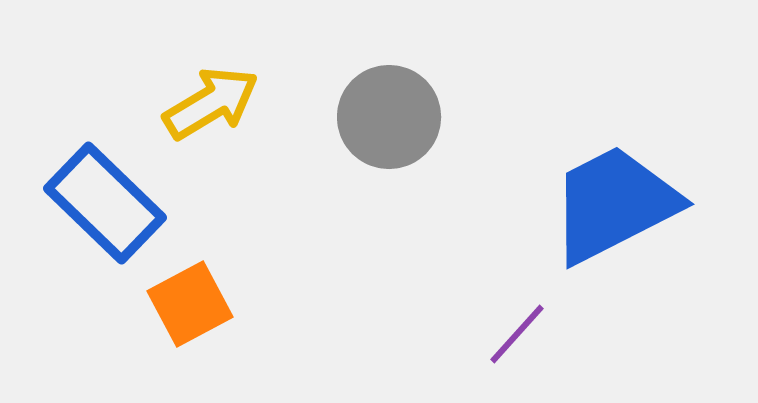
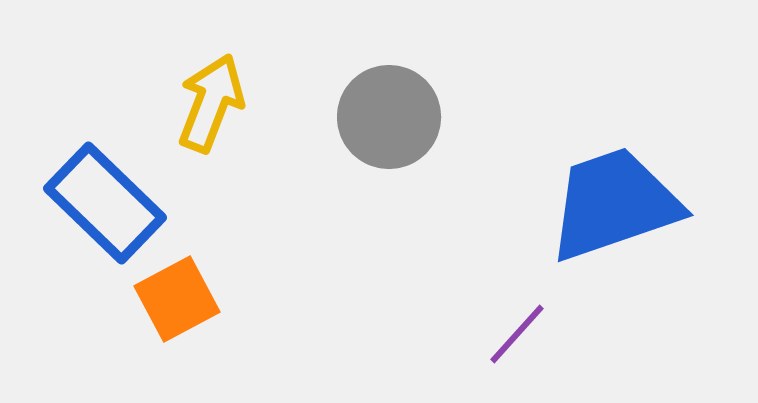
yellow arrow: rotated 38 degrees counterclockwise
blue trapezoid: rotated 8 degrees clockwise
orange square: moved 13 px left, 5 px up
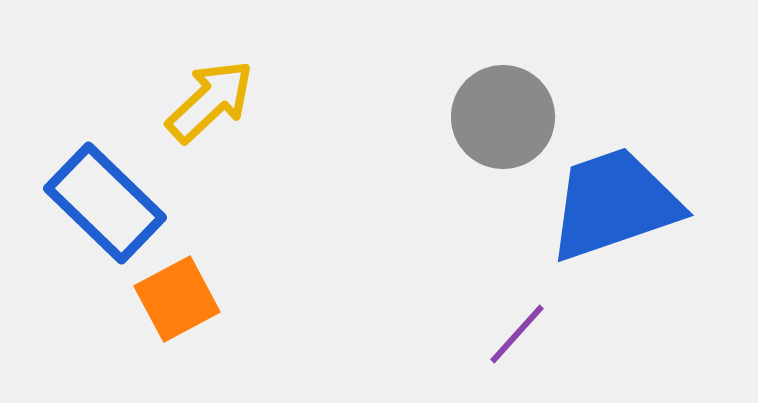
yellow arrow: moved 1 px left, 2 px up; rotated 26 degrees clockwise
gray circle: moved 114 px right
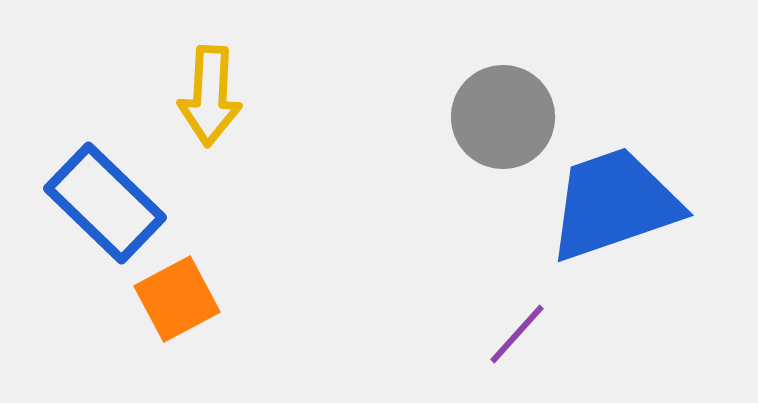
yellow arrow: moved 5 px up; rotated 136 degrees clockwise
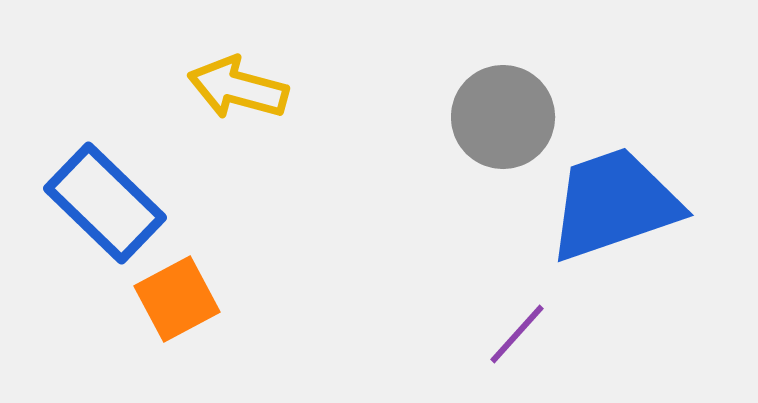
yellow arrow: moved 28 px right, 8 px up; rotated 102 degrees clockwise
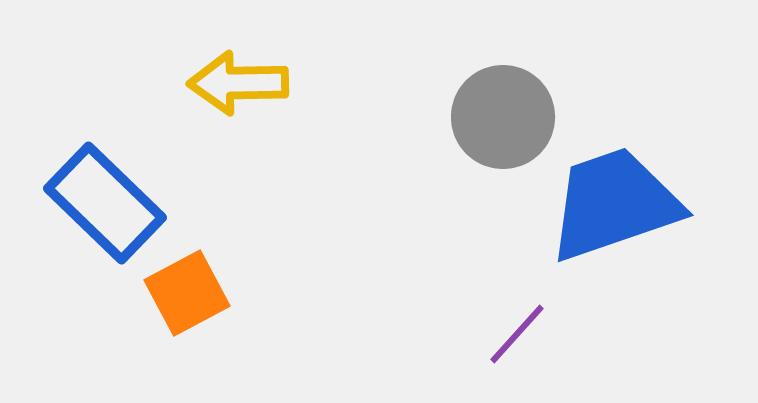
yellow arrow: moved 5 px up; rotated 16 degrees counterclockwise
orange square: moved 10 px right, 6 px up
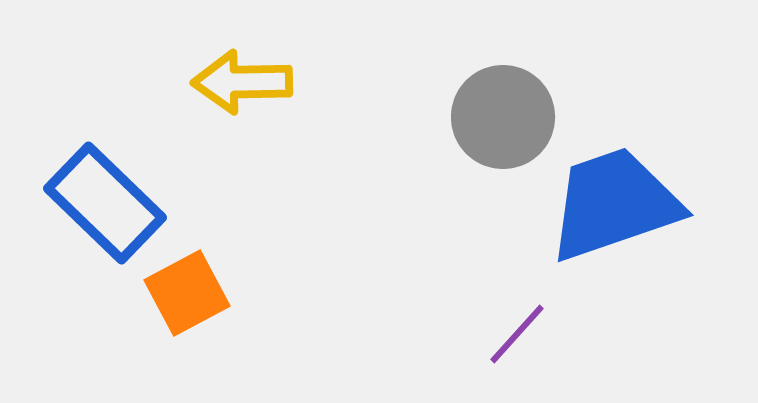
yellow arrow: moved 4 px right, 1 px up
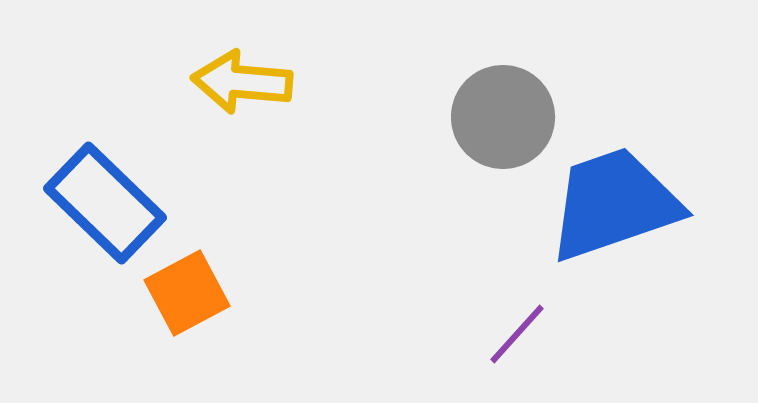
yellow arrow: rotated 6 degrees clockwise
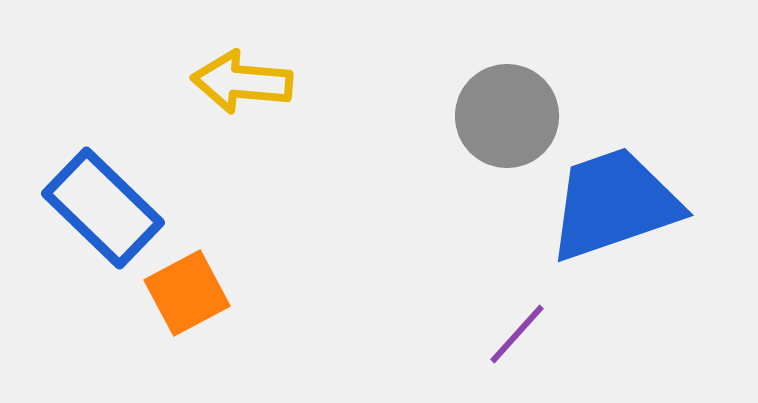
gray circle: moved 4 px right, 1 px up
blue rectangle: moved 2 px left, 5 px down
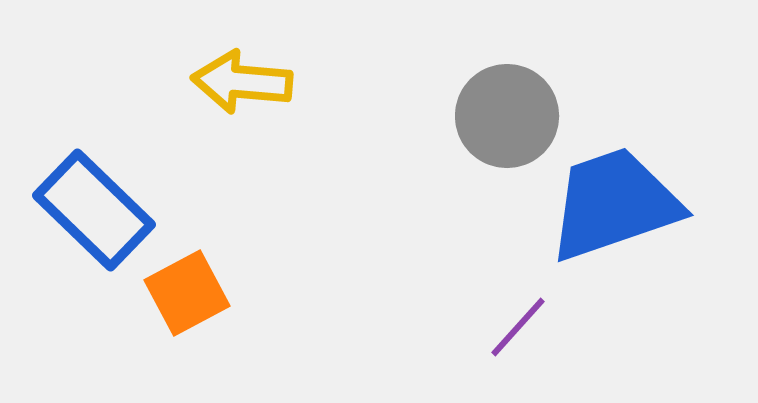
blue rectangle: moved 9 px left, 2 px down
purple line: moved 1 px right, 7 px up
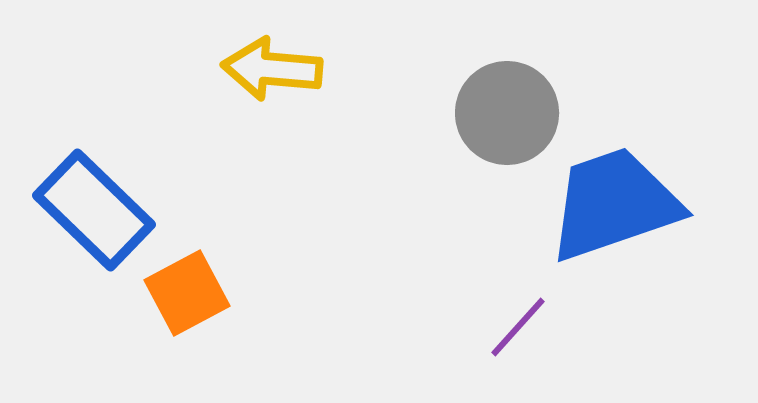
yellow arrow: moved 30 px right, 13 px up
gray circle: moved 3 px up
